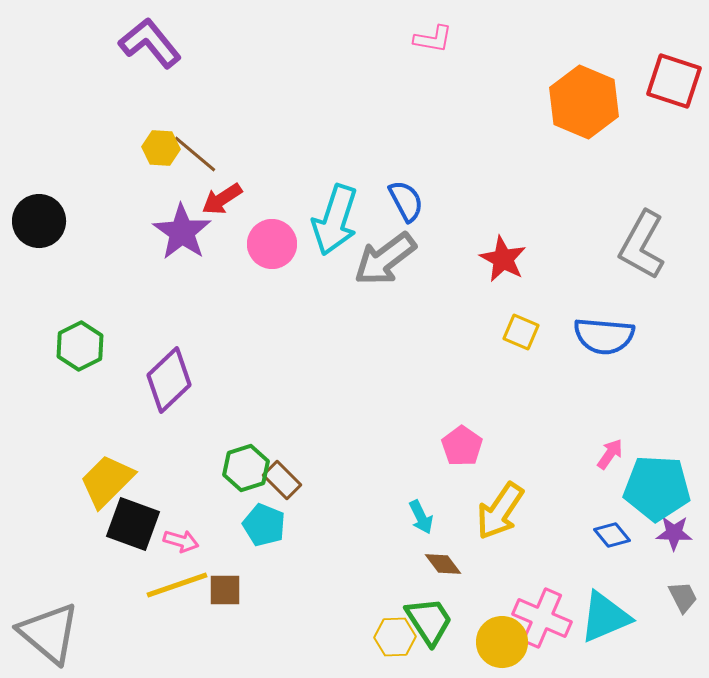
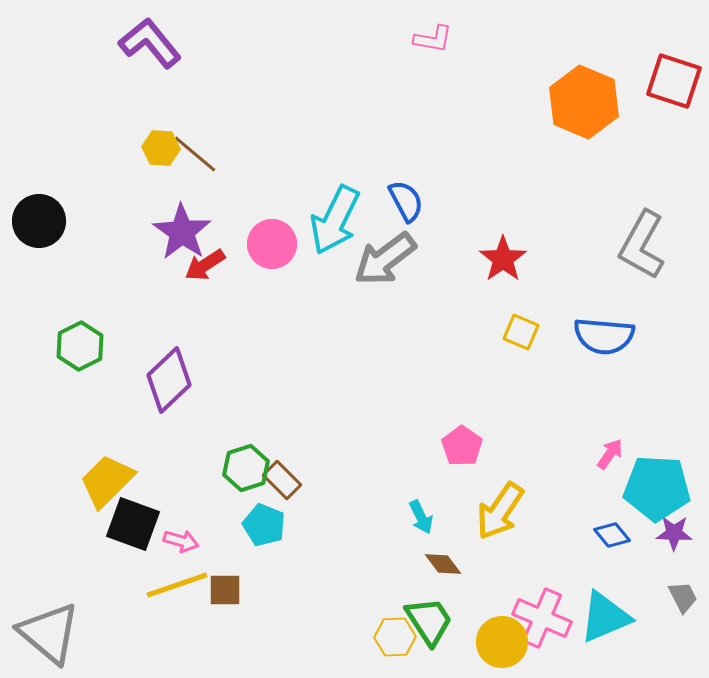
red arrow at (222, 199): moved 17 px left, 66 px down
cyan arrow at (335, 220): rotated 8 degrees clockwise
red star at (503, 259): rotated 9 degrees clockwise
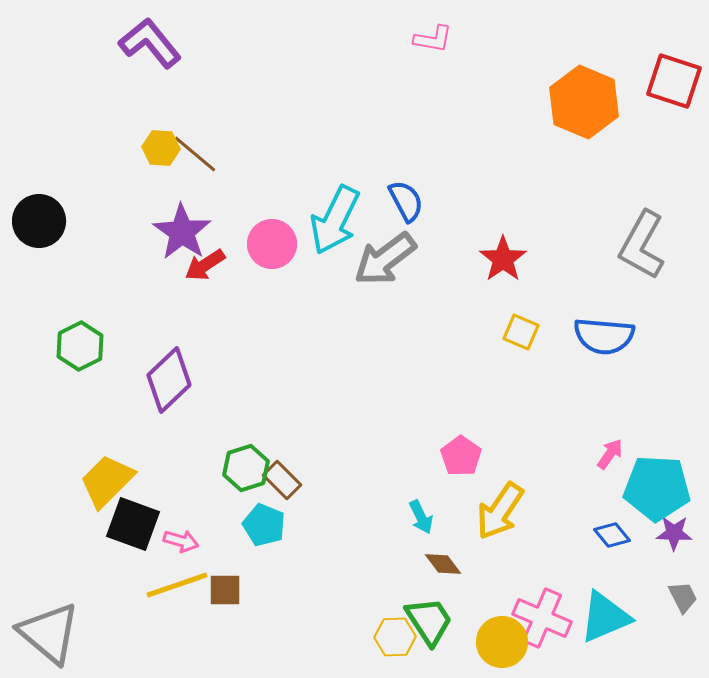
pink pentagon at (462, 446): moved 1 px left, 10 px down
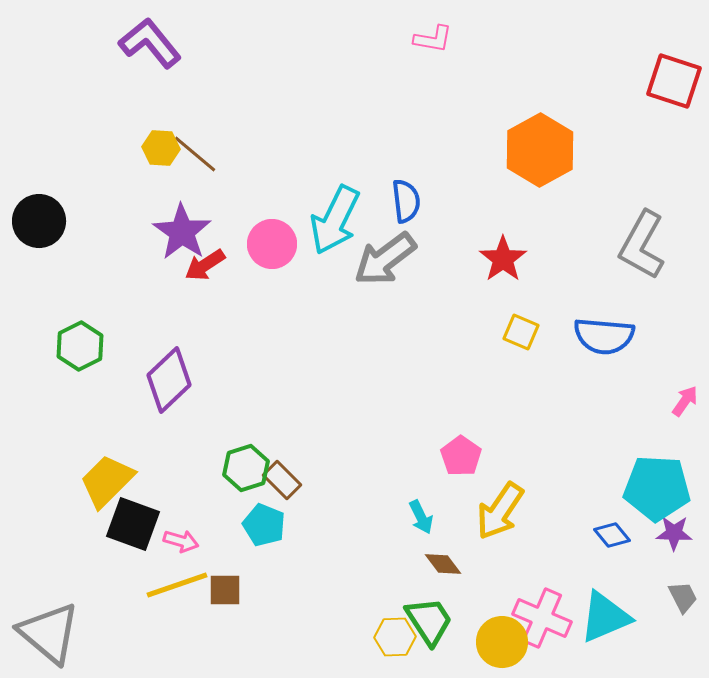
orange hexagon at (584, 102): moved 44 px left, 48 px down; rotated 8 degrees clockwise
blue semicircle at (406, 201): rotated 21 degrees clockwise
pink arrow at (610, 454): moved 75 px right, 53 px up
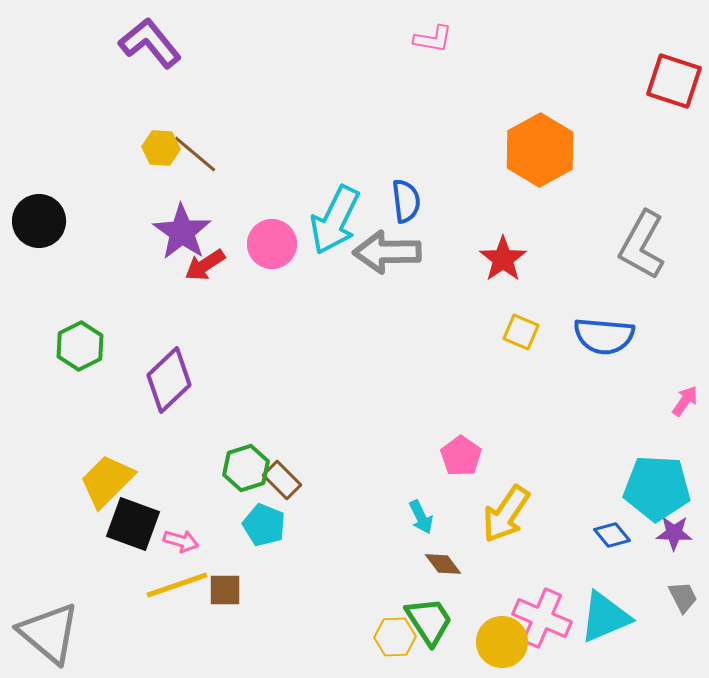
gray arrow at (385, 259): moved 2 px right, 7 px up; rotated 36 degrees clockwise
yellow arrow at (500, 511): moved 6 px right, 3 px down
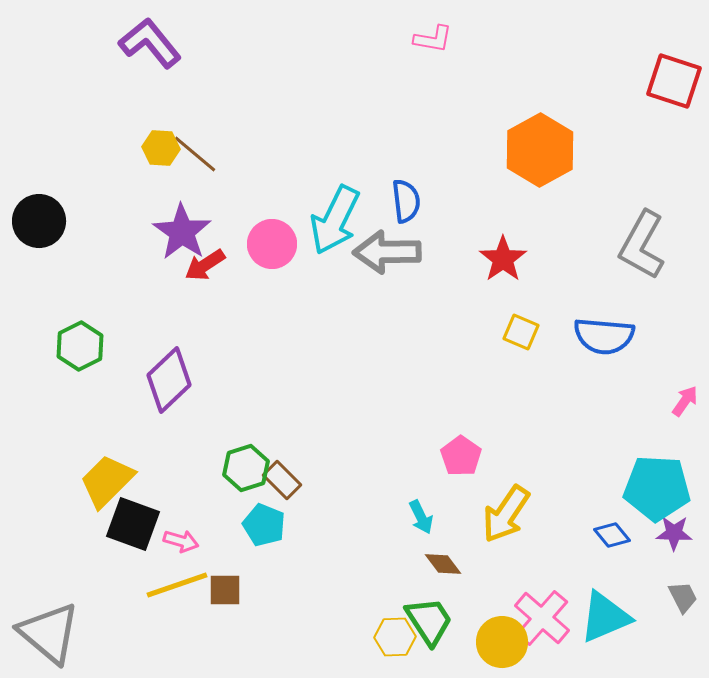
pink cross at (542, 618): rotated 18 degrees clockwise
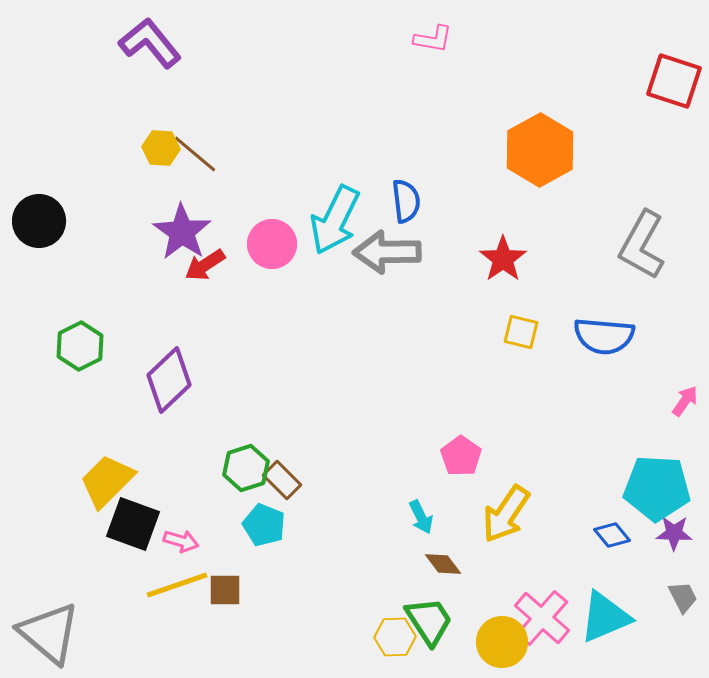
yellow square at (521, 332): rotated 9 degrees counterclockwise
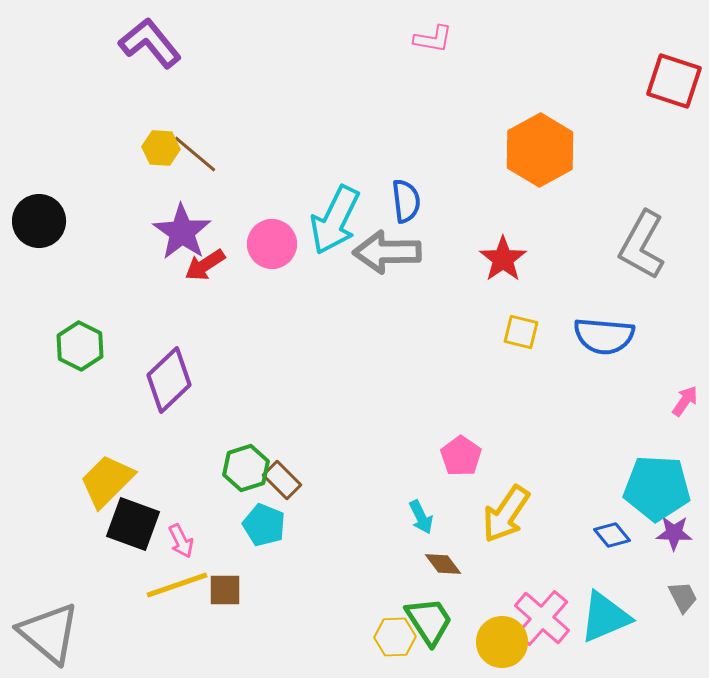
green hexagon at (80, 346): rotated 6 degrees counterclockwise
pink arrow at (181, 541): rotated 48 degrees clockwise
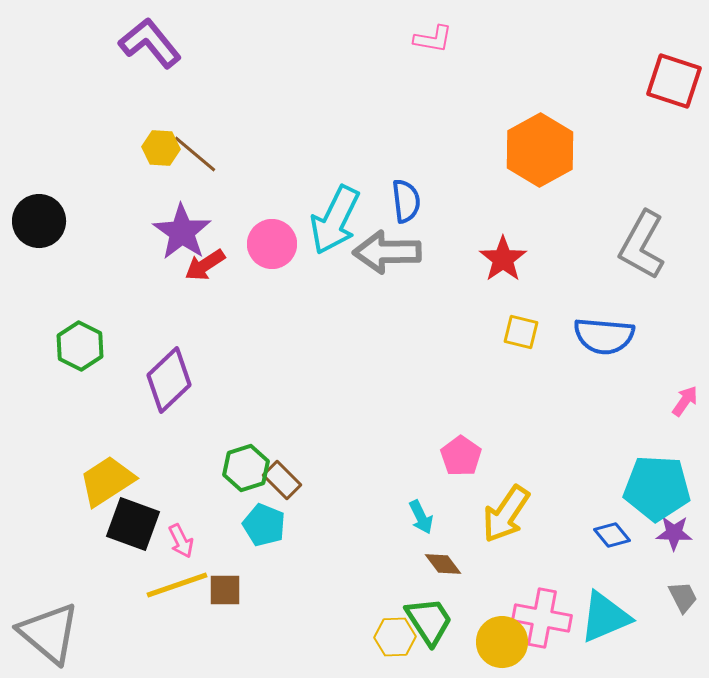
yellow trapezoid at (107, 481): rotated 12 degrees clockwise
pink cross at (542, 618): rotated 30 degrees counterclockwise
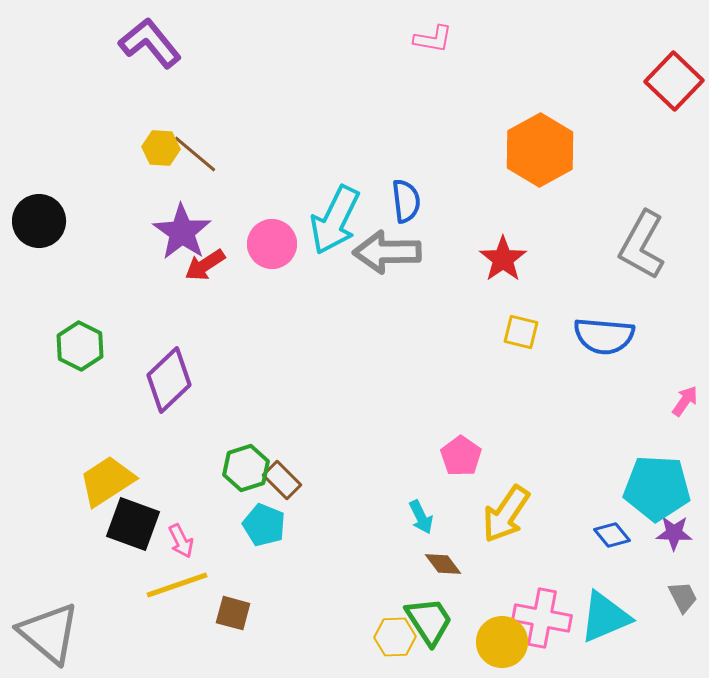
red square at (674, 81): rotated 26 degrees clockwise
brown square at (225, 590): moved 8 px right, 23 px down; rotated 15 degrees clockwise
